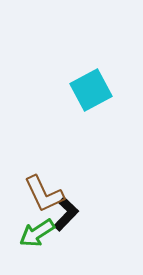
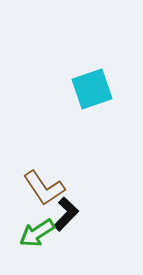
cyan square: moved 1 px right, 1 px up; rotated 9 degrees clockwise
brown L-shape: moved 6 px up; rotated 9 degrees counterclockwise
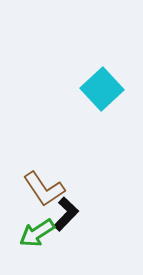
cyan square: moved 10 px right; rotated 24 degrees counterclockwise
brown L-shape: moved 1 px down
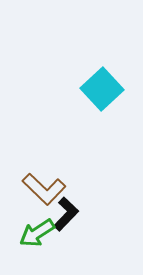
brown L-shape: rotated 12 degrees counterclockwise
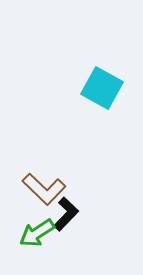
cyan square: moved 1 px up; rotated 18 degrees counterclockwise
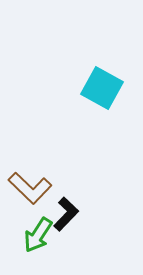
brown L-shape: moved 14 px left, 1 px up
green arrow: moved 1 px right, 2 px down; rotated 24 degrees counterclockwise
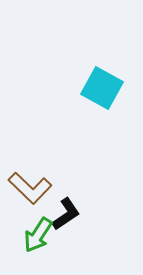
black L-shape: rotated 12 degrees clockwise
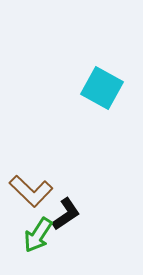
brown L-shape: moved 1 px right, 3 px down
